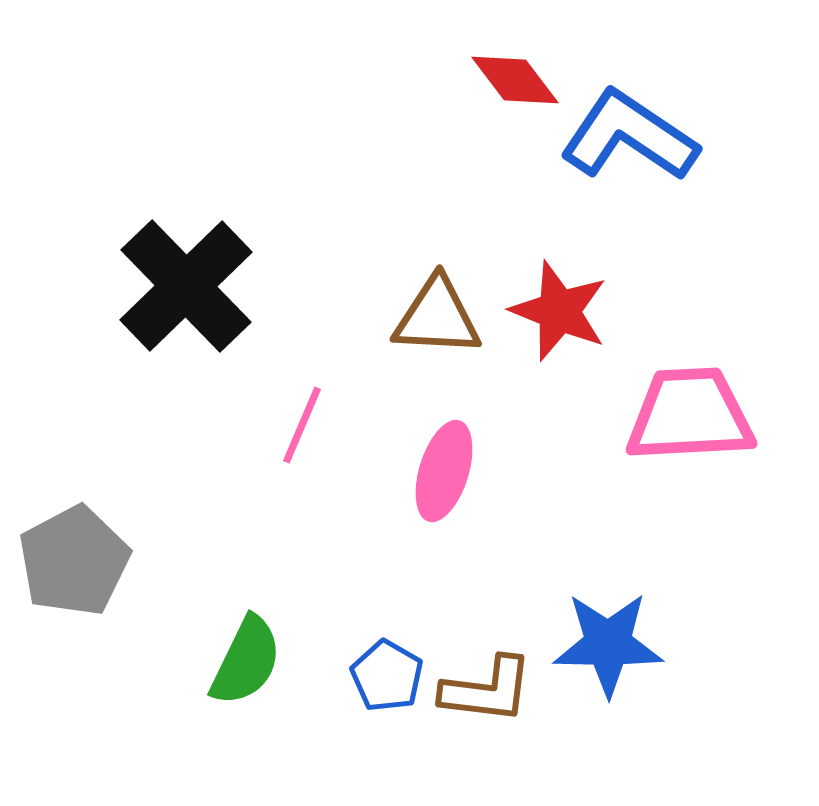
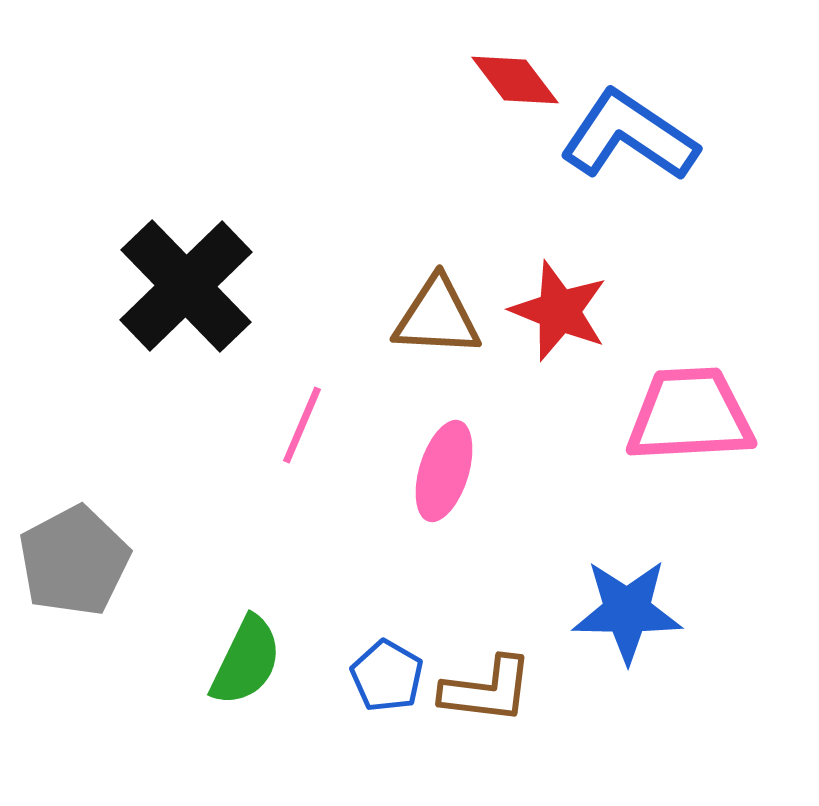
blue star: moved 19 px right, 33 px up
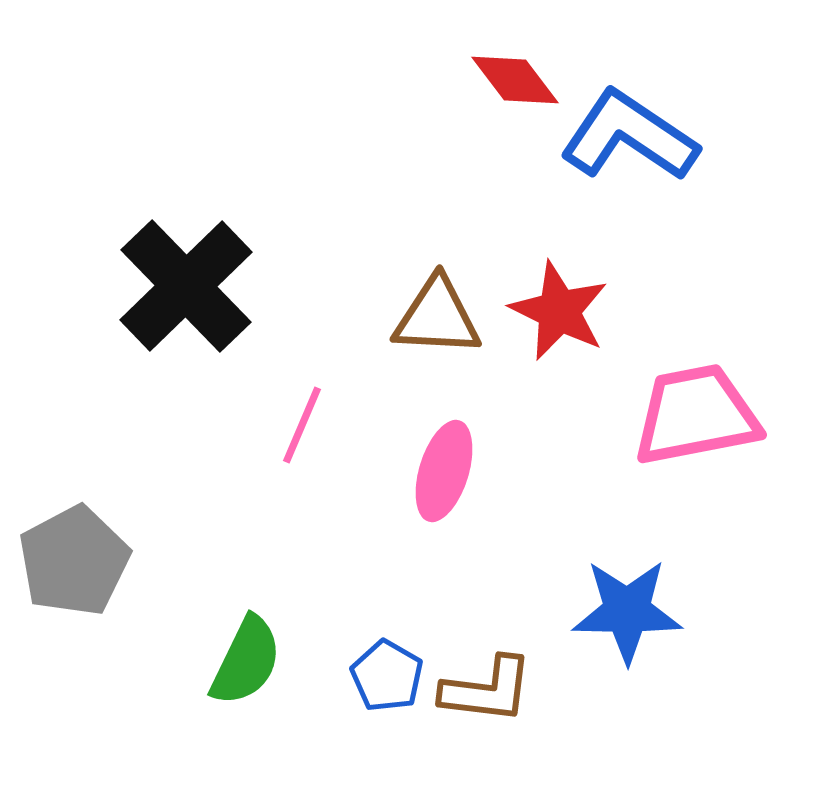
red star: rotated 4 degrees clockwise
pink trapezoid: moved 6 px right; rotated 8 degrees counterclockwise
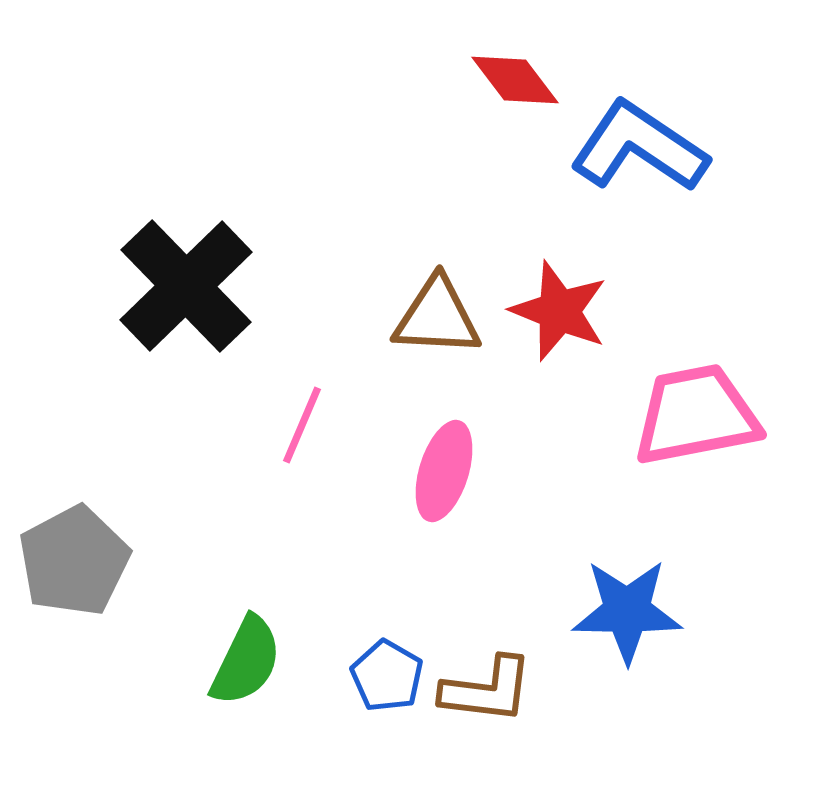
blue L-shape: moved 10 px right, 11 px down
red star: rotated 4 degrees counterclockwise
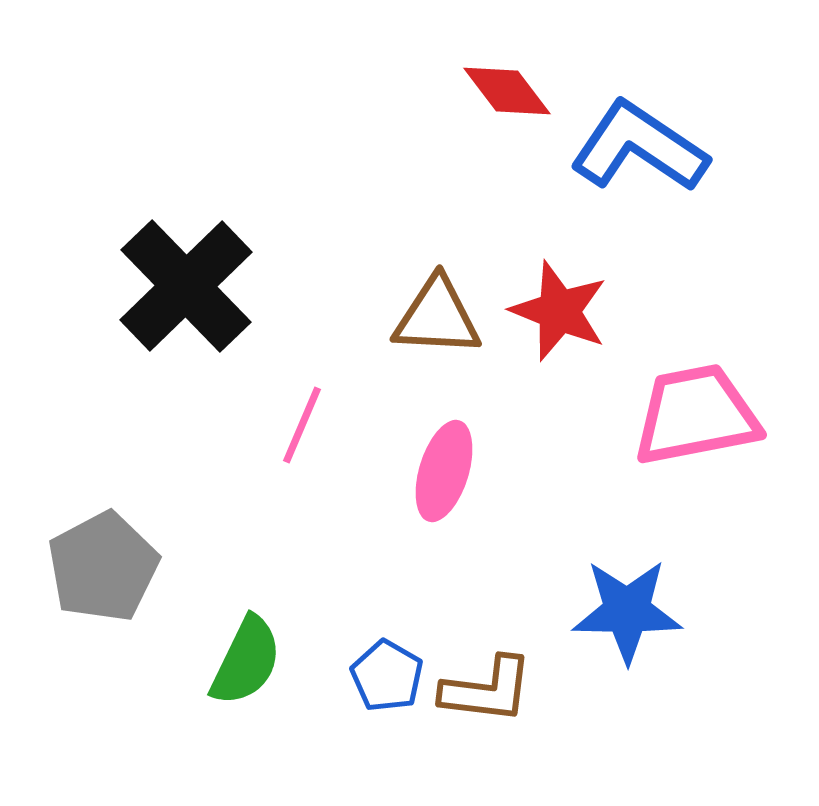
red diamond: moved 8 px left, 11 px down
gray pentagon: moved 29 px right, 6 px down
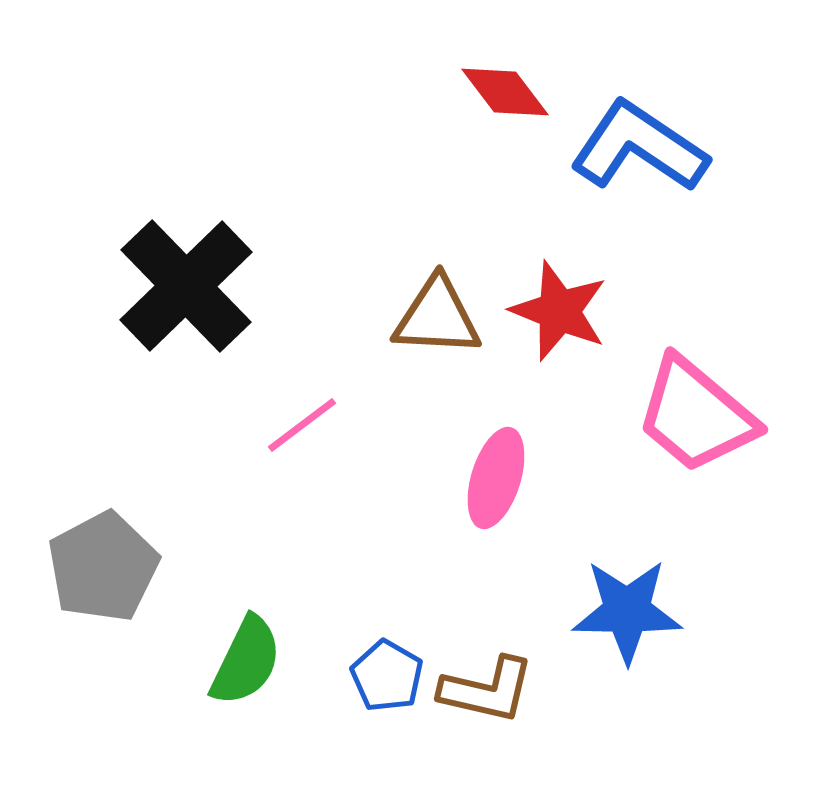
red diamond: moved 2 px left, 1 px down
pink trapezoid: rotated 129 degrees counterclockwise
pink line: rotated 30 degrees clockwise
pink ellipse: moved 52 px right, 7 px down
brown L-shape: rotated 6 degrees clockwise
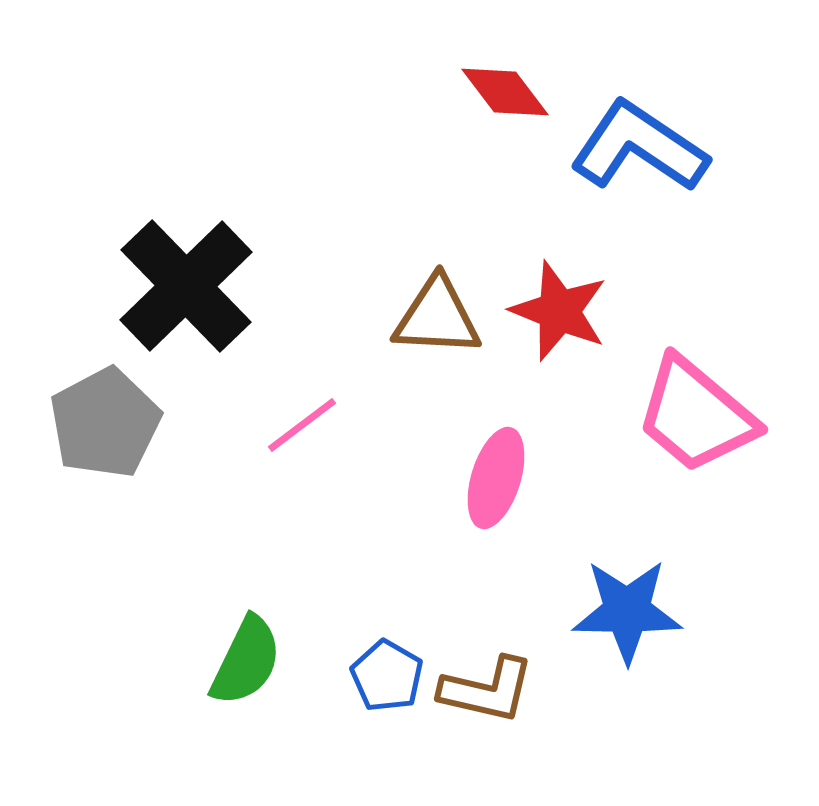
gray pentagon: moved 2 px right, 144 px up
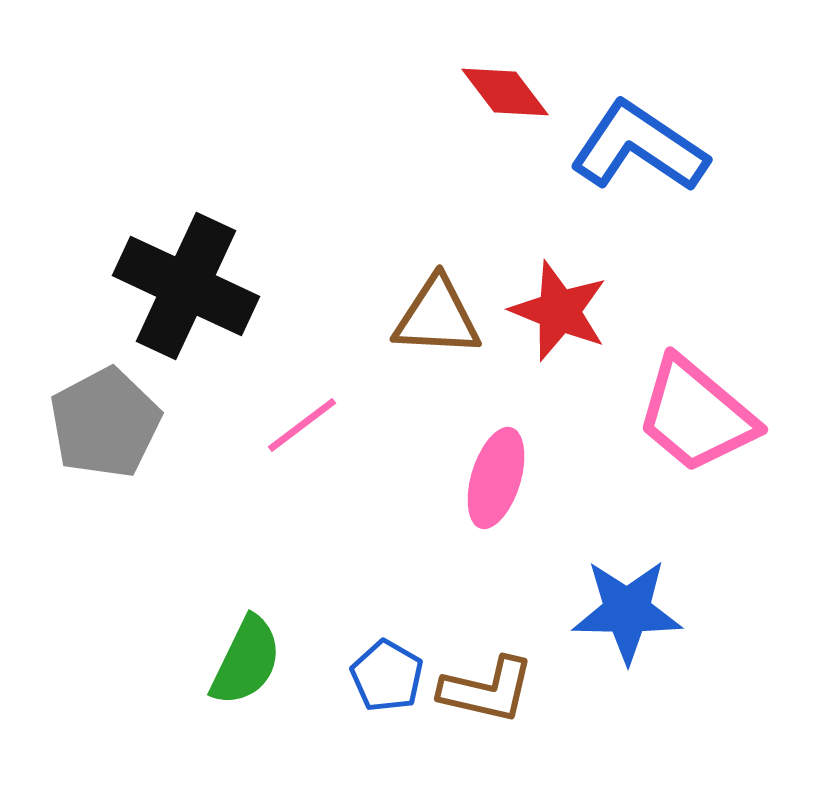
black cross: rotated 21 degrees counterclockwise
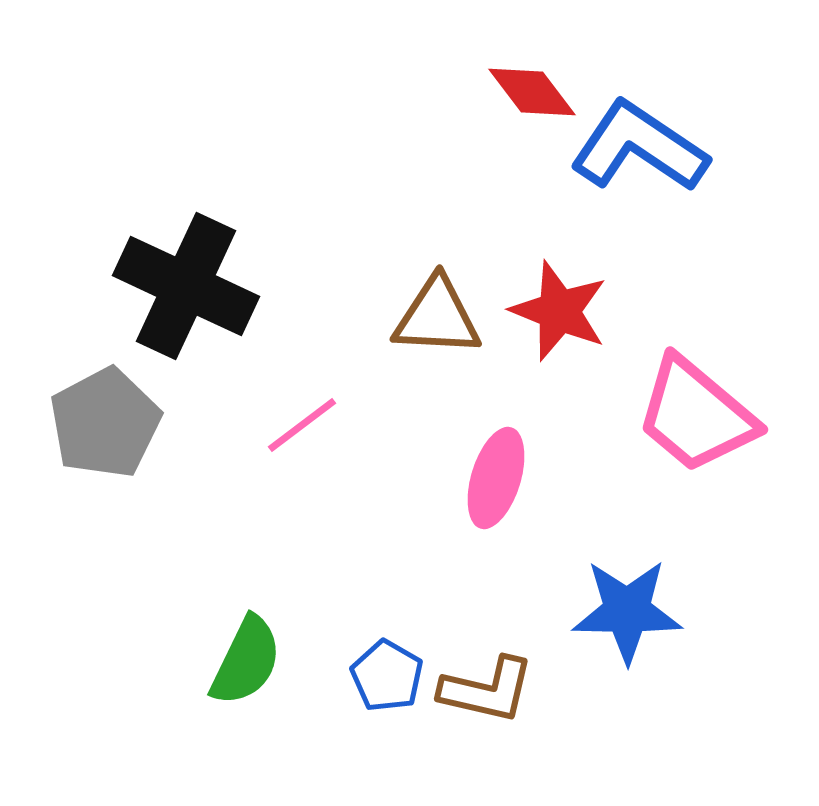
red diamond: moved 27 px right
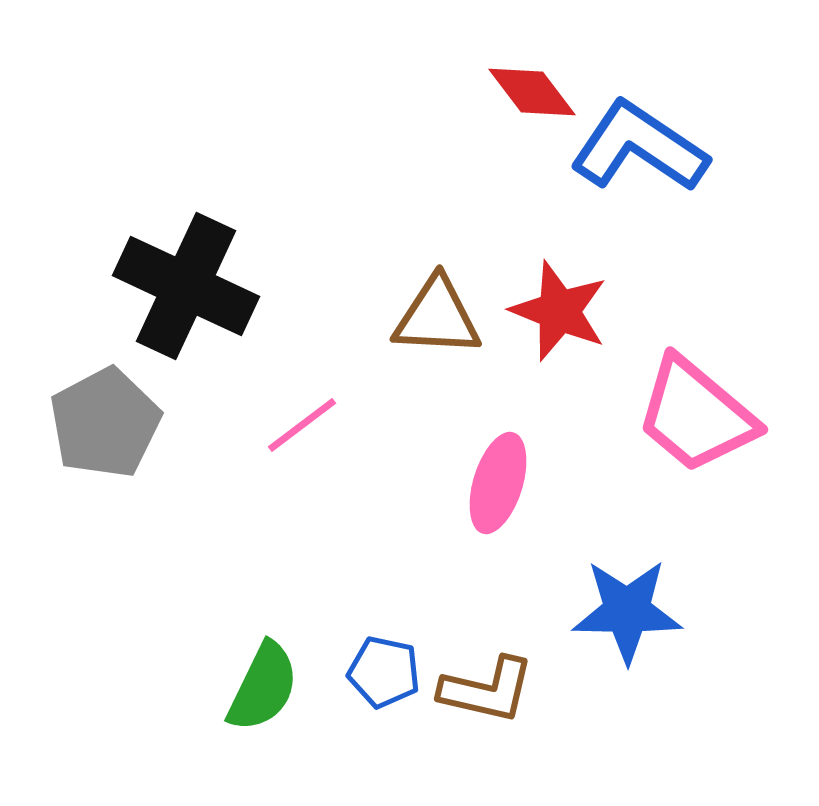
pink ellipse: moved 2 px right, 5 px down
green semicircle: moved 17 px right, 26 px down
blue pentagon: moved 3 px left, 4 px up; rotated 18 degrees counterclockwise
